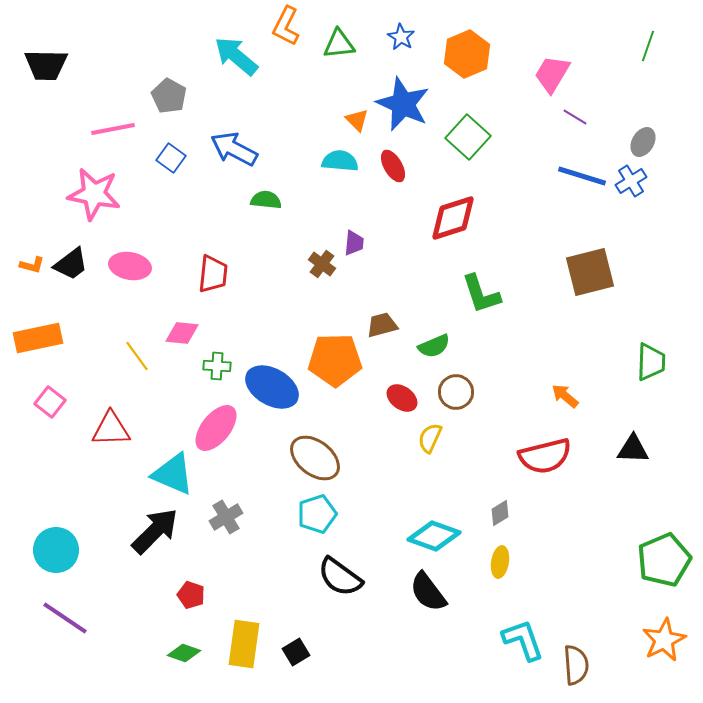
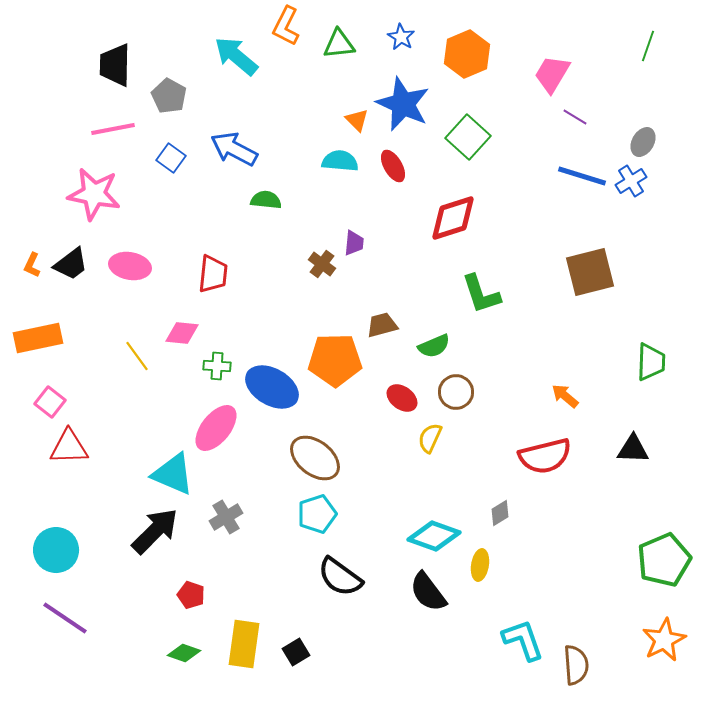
black trapezoid at (46, 65): moved 69 px right; rotated 90 degrees clockwise
orange L-shape at (32, 265): rotated 100 degrees clockwise
red triangle at (111, 429): moved 42 px left, 18 px down
yellow ellipse at (500, 562): moved 20 px left, 3 px down
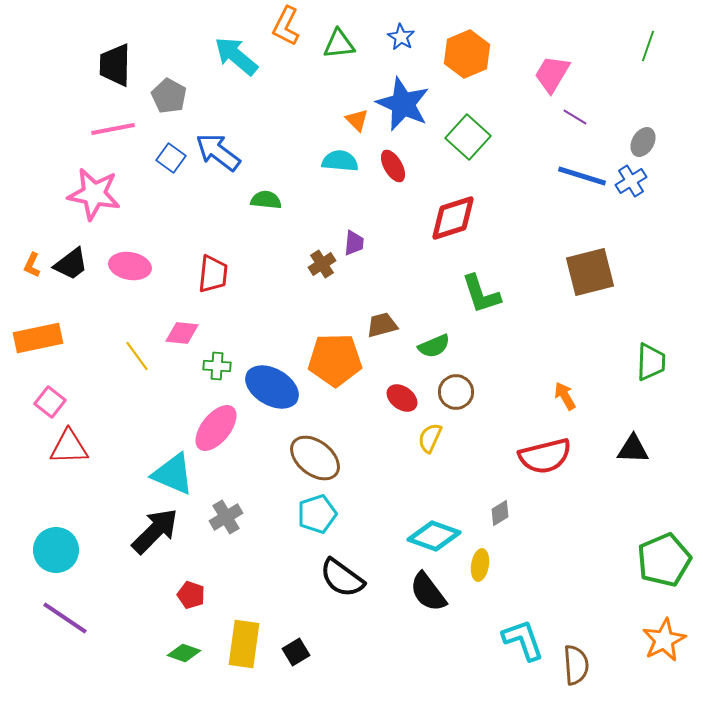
blue arrow at (234, 149): moved 16 px left, 3 px down; rotated 9 degrees clockwise
brown cross at (322, 264): rotated 20 degrees clockwise
orange arrow at (565, 396): rotated 20 degrees clockwise
black semicircle at (340, 577): moved 2 px right, 1 px down
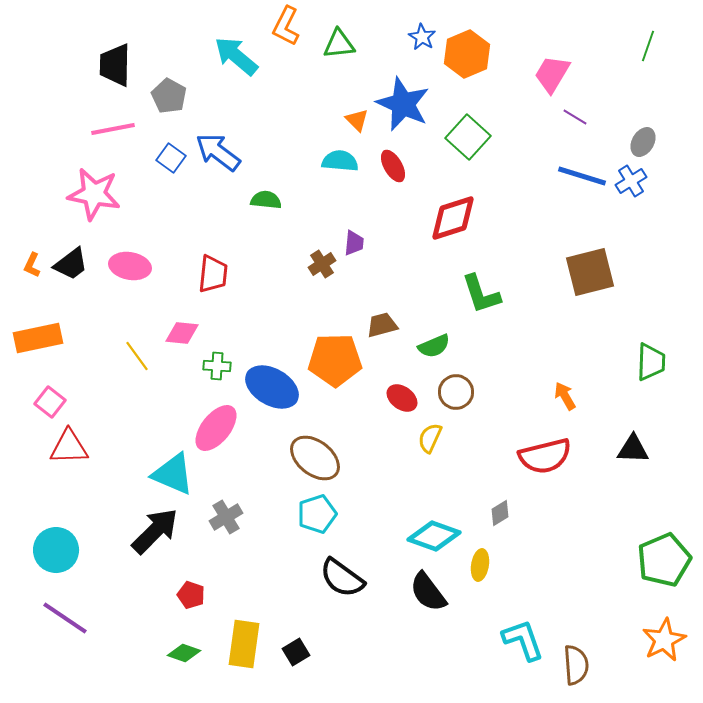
blue star at (401, 37): moved 21 px right
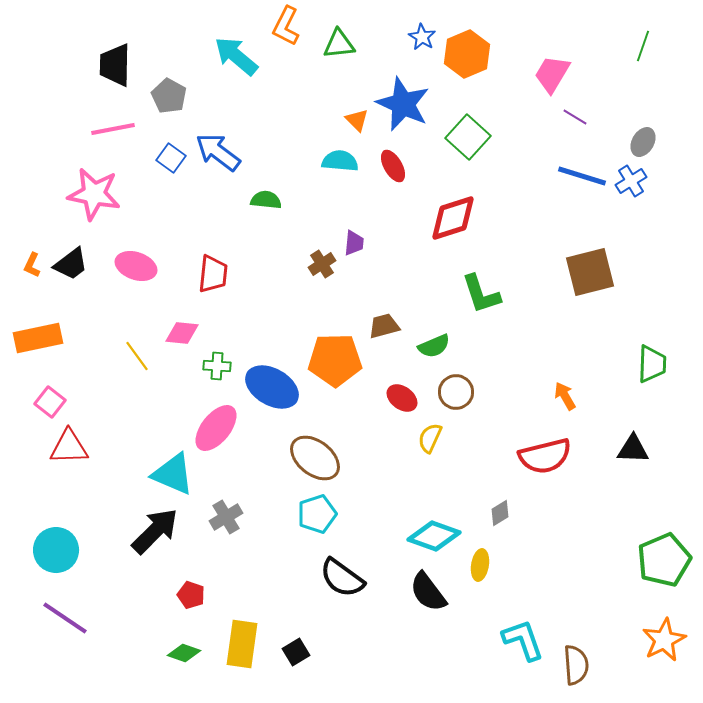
green line at (648, 46): moved 5 px left
pink ellipse at (130, 266): moved 6 px right; rotated 9 degrees clockwise
brown trapezoid at (382, 325): moved 2 px right, 1 px down
green trapezoid at (651, 362): moved 1 px right, 2 px down
yellow rectangle at (244, 644): moved 2 px left
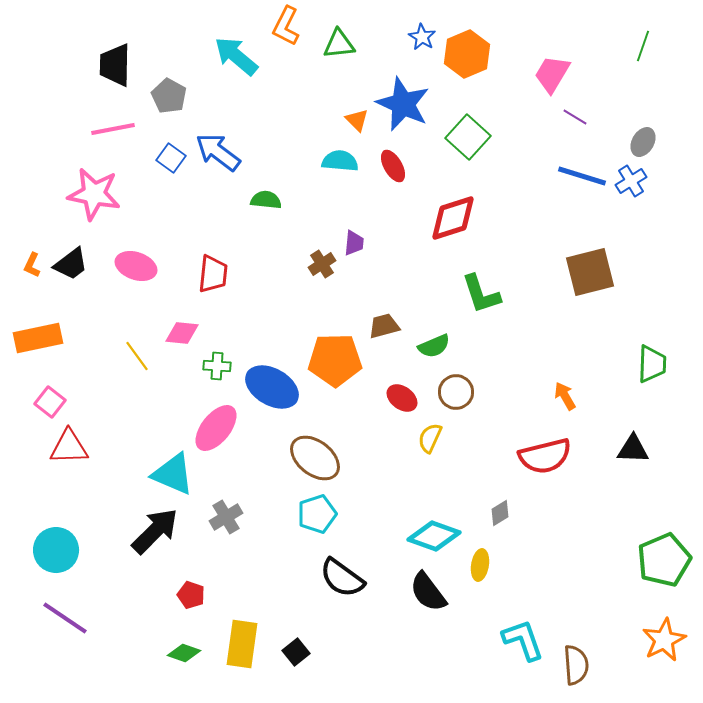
black square at (296, 652): rotated 8 degrees counterclockwise
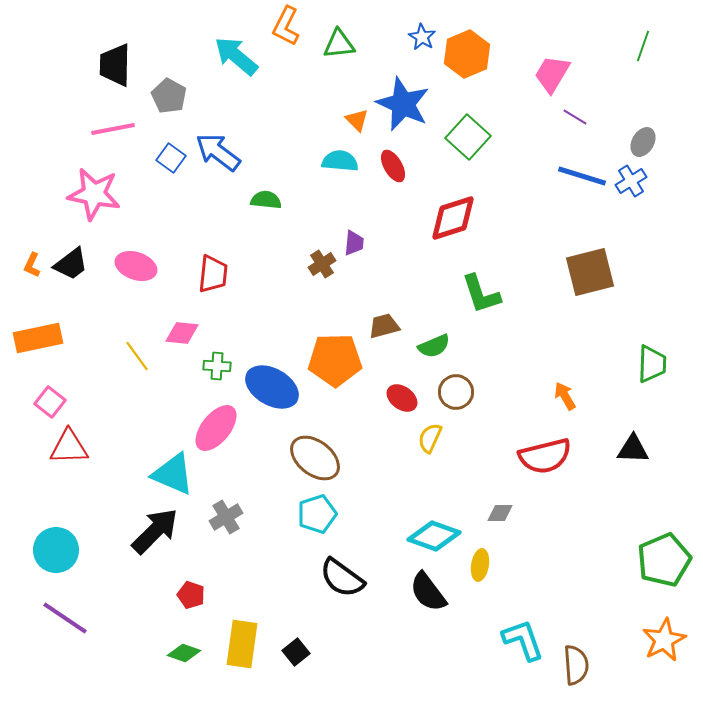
gray diamond at (500, 513): rotated 32 degrees clockwise
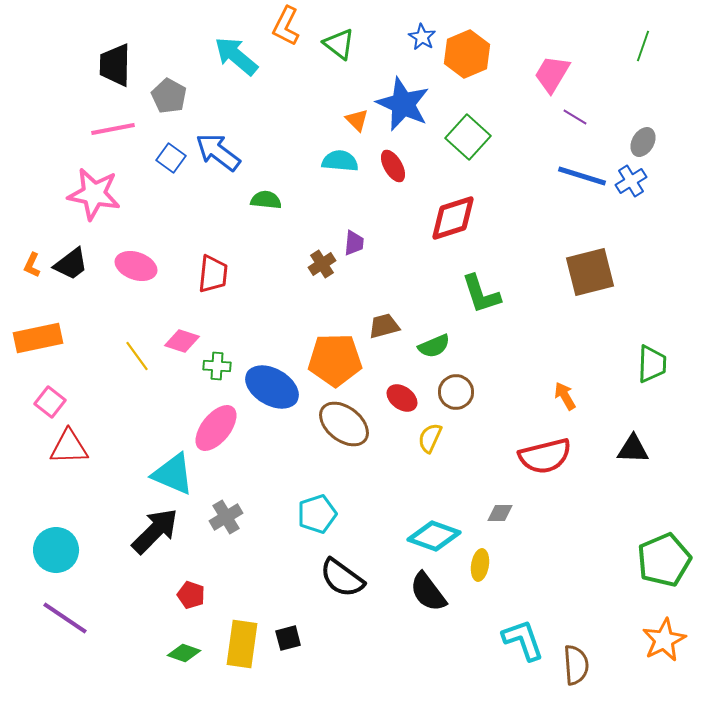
green triangle at (339, 44): rotated 44 degrees clockwise
pink diamond at (182, 333): moved 8 px down; rotated 12 degrees clockwise
brown ellipse at (315, 458): moved 29 px right, 34 px up
black square at (296, 652): moved 8 px left, 14 px up; rotated 24 degrees clockwise
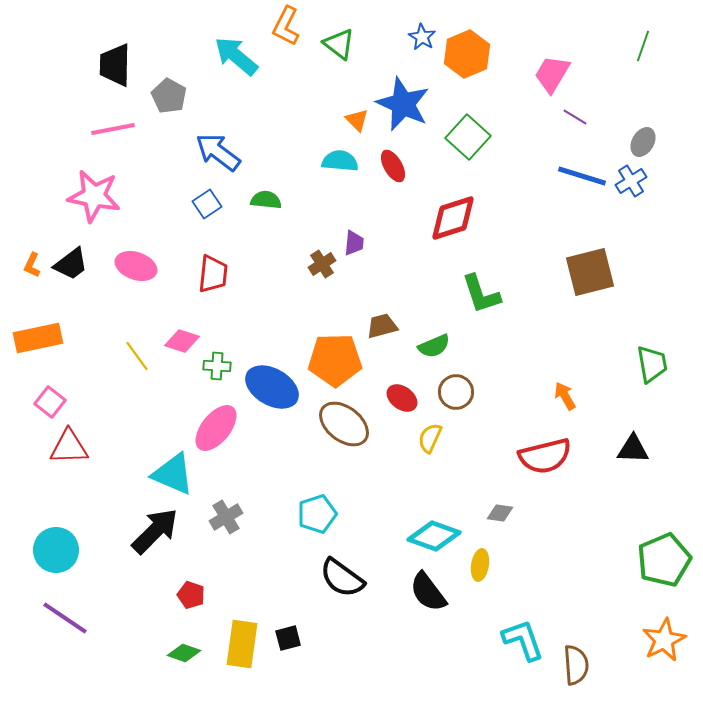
blue square at (171, 158): moved 36 px right, 46 px down; rotated 20 degrees clockwise
pink star at (94, 194): moved 2 px down
brown trapezoid at (384, 326): moved 2 px left
green trapezoid at (652, 364): rotated 12 degrees counterclockwise
gray diamond at (500, 513): rotated 8 degrees clockwise
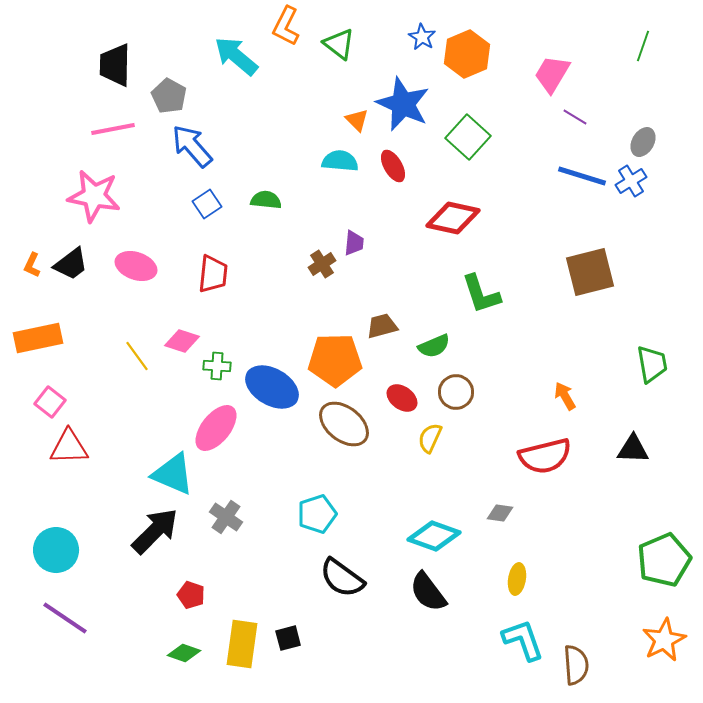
blue arrow at (218, 152): moved 26 px left, 6 px up; rotated 12 degrees clockwise
red diamond at (453, 218): rotated 30 degrees clockwise
gray cross at (226, 517): rotated 24 degrees counterclockwise
yellow ellipse at (480, 565): moved 37 px right, 14 px down
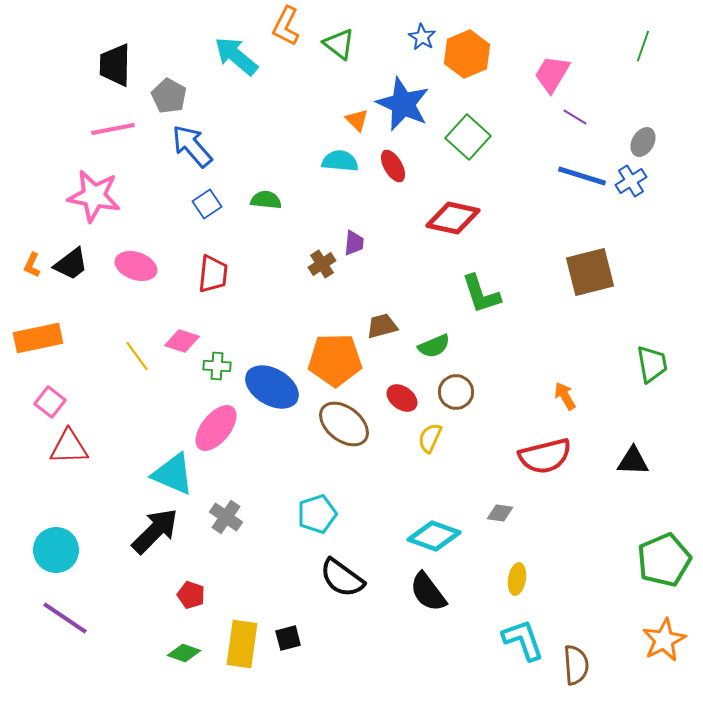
black triangle at (633, 449): moved 12 px down
